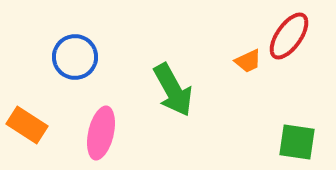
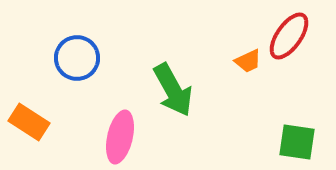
blue circle: moved 2 px right, 1 px down
orange rectangle: moved 2 px right, 3 px up
pink ellipse: moved 19 px right, 4 px down
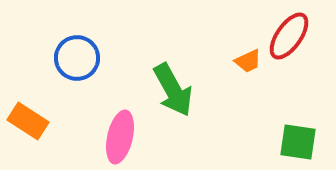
orange rectangle: moved 1 px left, 1 px up
green square: moved 1 px right
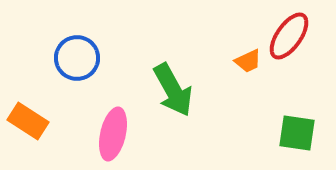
pink ellipse: moved 7 px left, 3 px up
green square: moved 1 px left, 9 px up
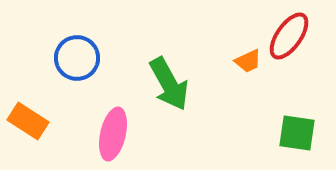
green arrow: moved 4 px left, 6 px up
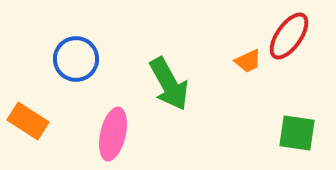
blue circle: moved 1 px left, 1 px down
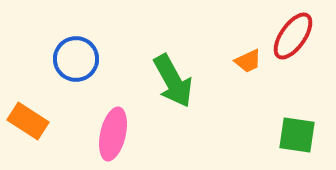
red ellipse: moved 4 px right
green arrow: moved 4 px right, 3 px up
green square: moved 2 px down
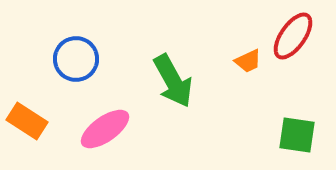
orange rectangle: moved 1 px left
pink ellipse: moved 8 px left, 5 px up; rotated 42 degrees clockwise
